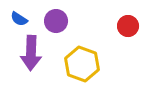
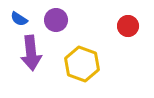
purple circle: moved 1 px up
purple arrow: rotated 8 degrees counterclockwise
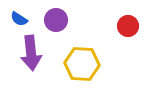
yellow hexagon: rotated 16 degrees counterclockwise
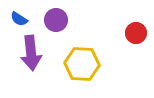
red circle: moved 8 px right, 7 px down
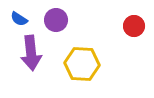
red circle: moved 2 px left, 7 px up
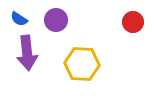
red circle: moved 1 px left, 4 px up
purple arrow: moved 4 px left
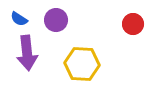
red circle: moved 2 px down
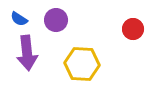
red circle: moved 5 px down
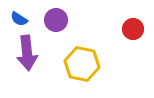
yellow hexagon: rotated 8 degrees clockwise
